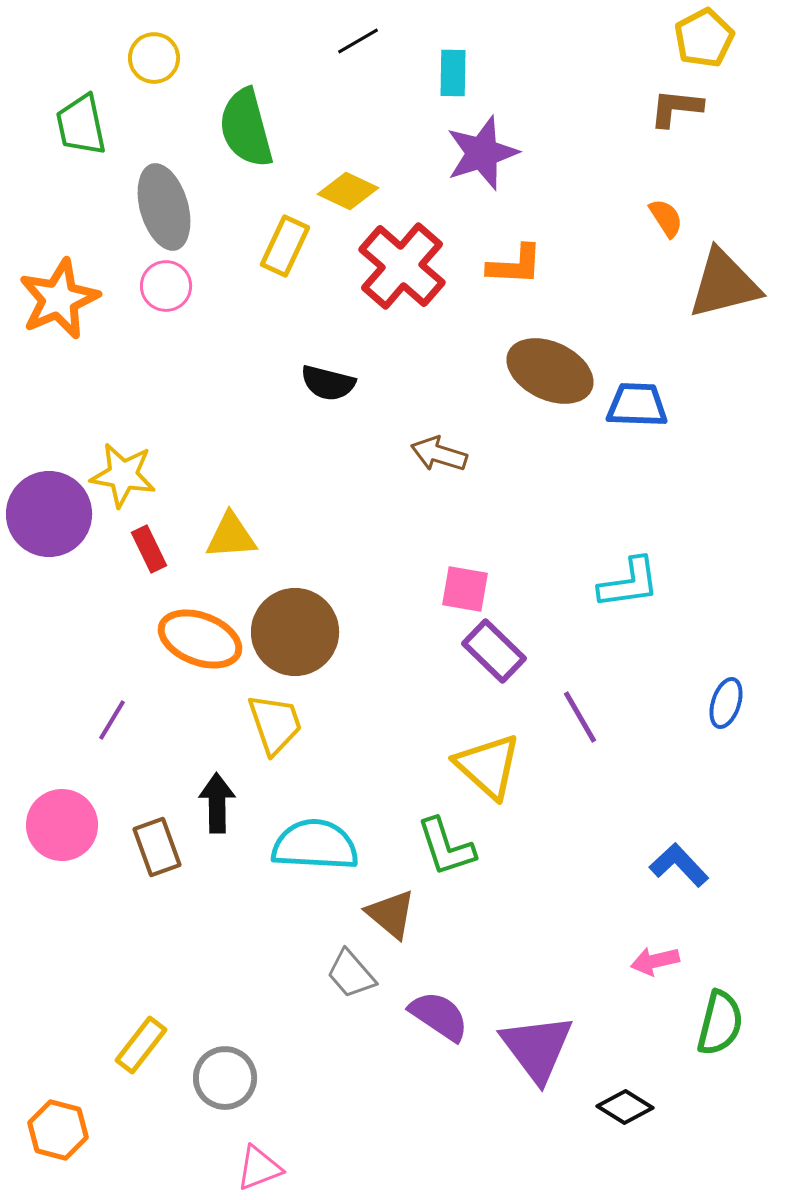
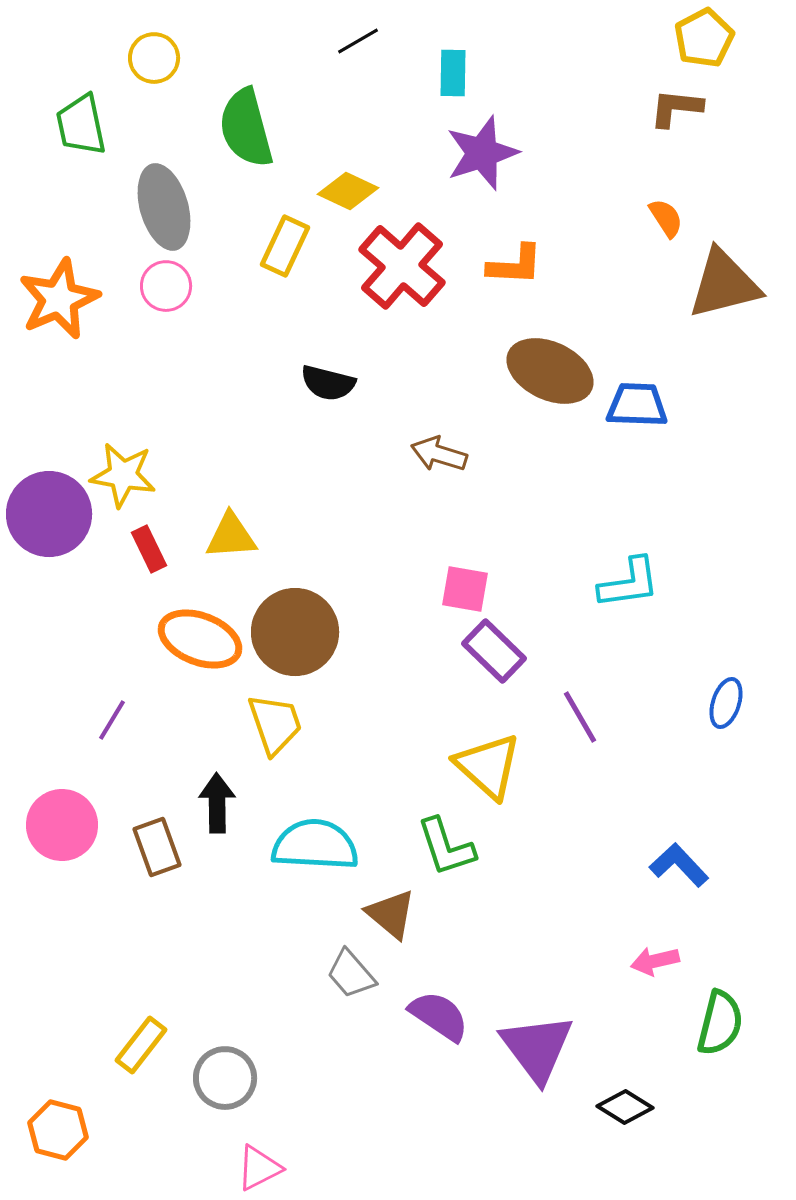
pink triangle at (259, 1168): rotated 6 degrees counterclockwise
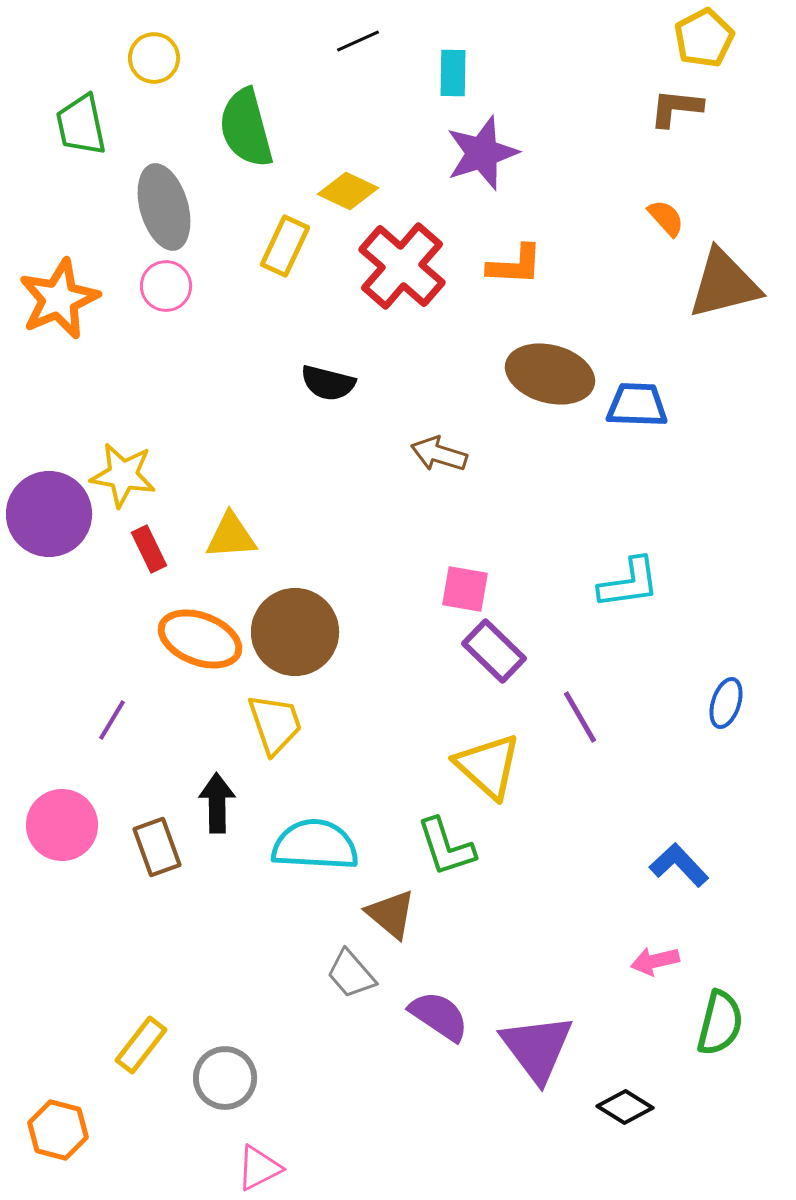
black line at (358, 41): rotated 6 degrees clockwise
orange semicircle at (666, 218): rotated 9 degrees counterclockwise
brown ellipse at (550, 371): moved 3 px down; rotated 10 degrees counterclockwise
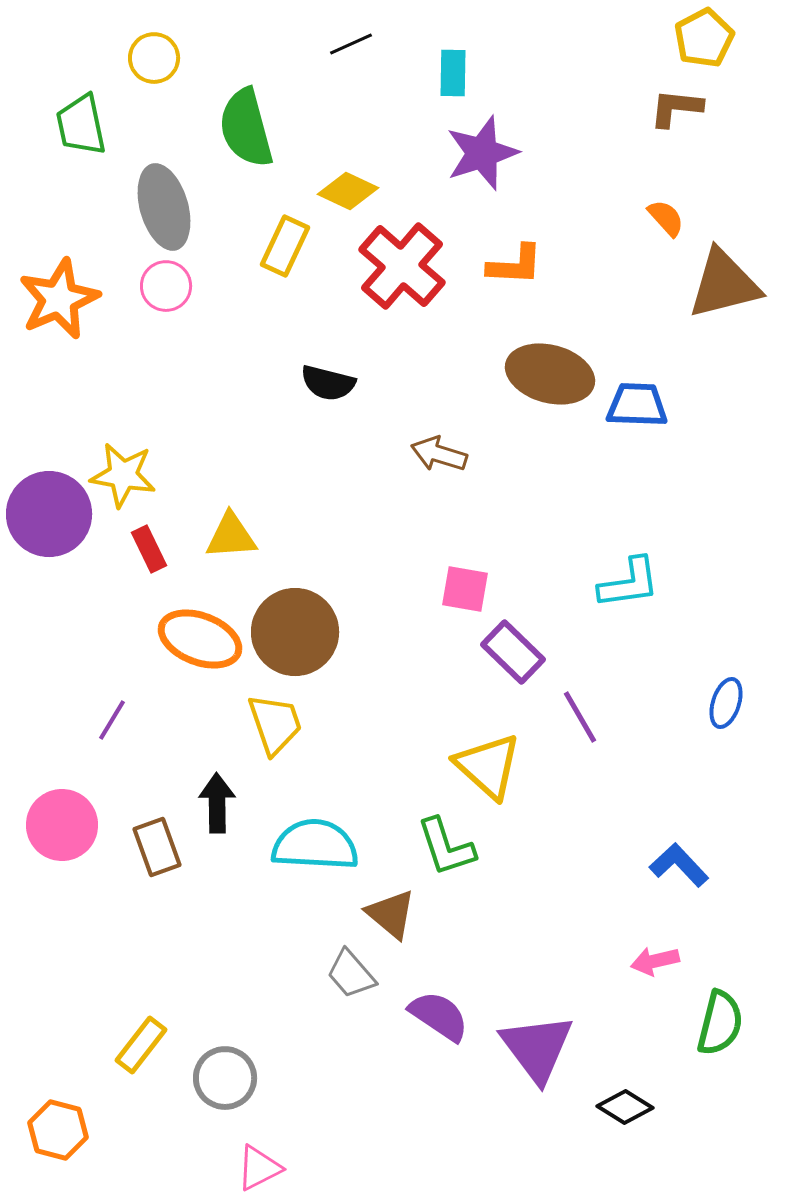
black line at (358, 41): moved 7 px left, 3 px down
purple rectangle at (494, 651): moved 19 px right, 1 px down
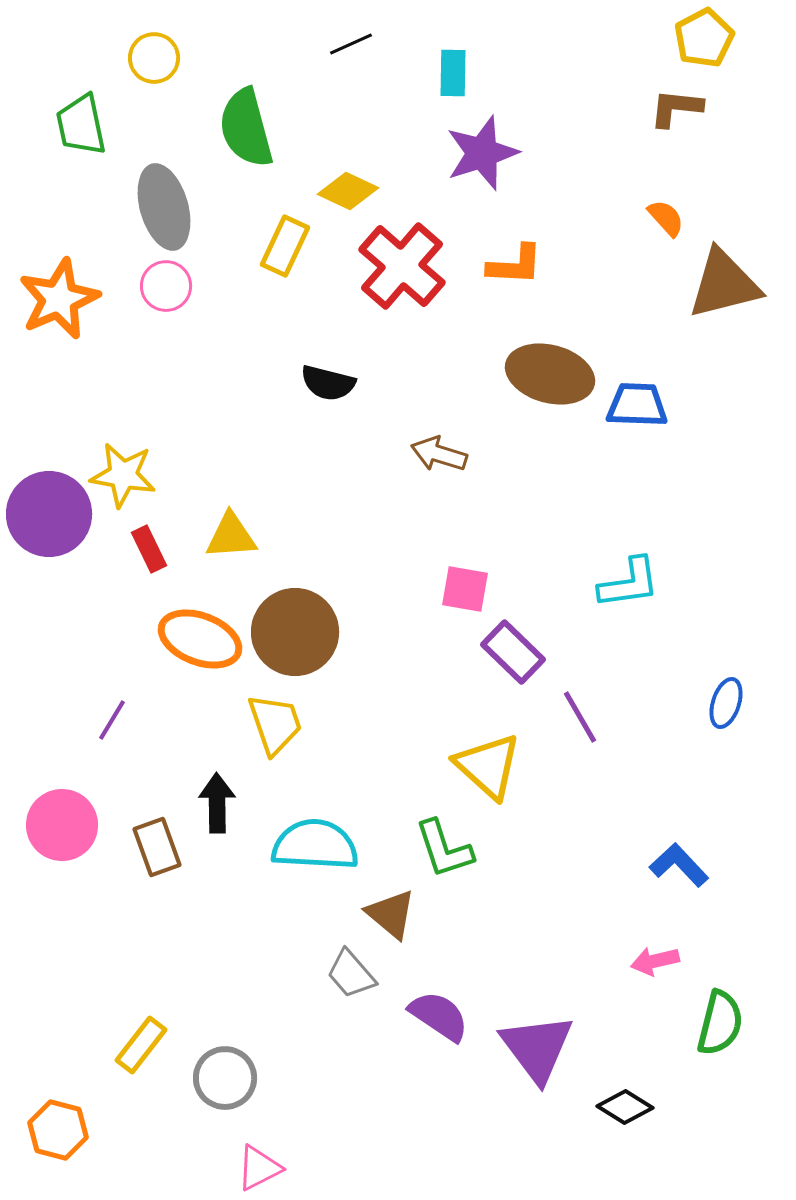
green L-shape at (446, 847): moved 2 px left, 2 px down
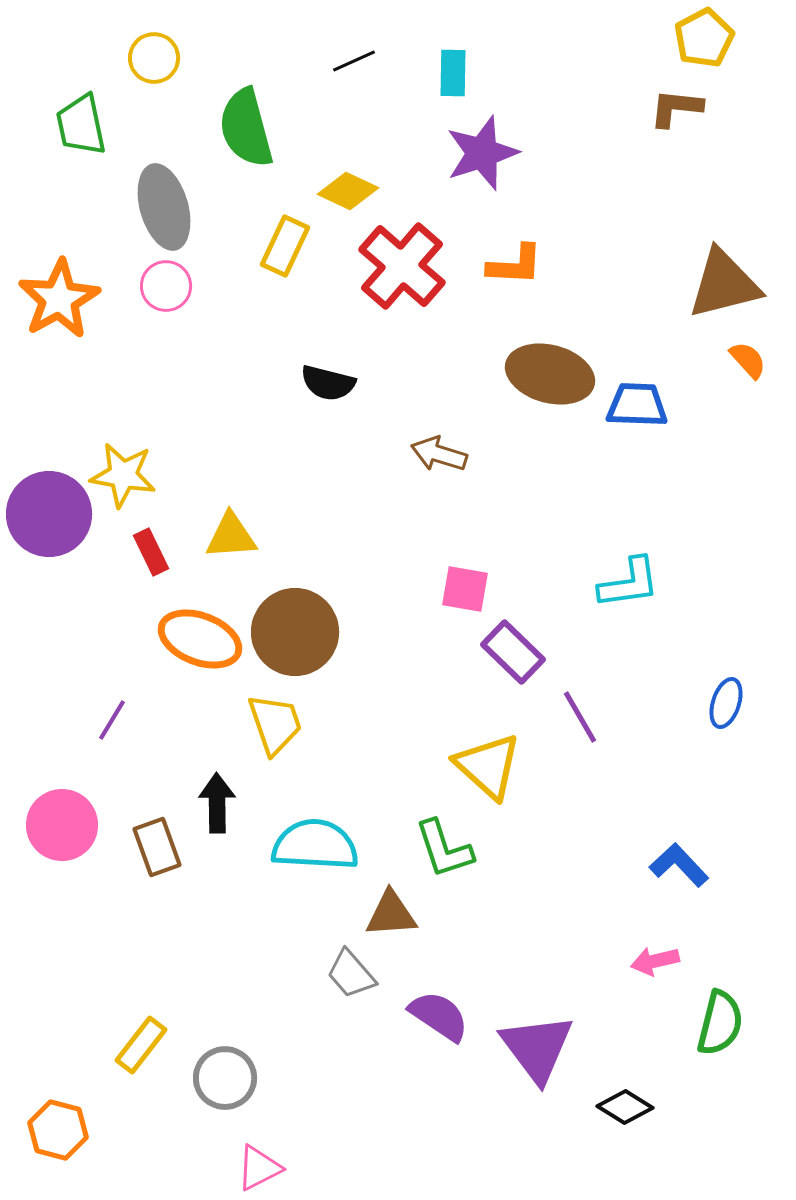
black line at (351, 44): moved 3 px right, 17 px down
orange semicircle at (666, 218): moved 82 px right, 142 px down
orange star at (59, 299): rotated 6 degrees counterclockwise
red rectangle at (149, 549): moved 2 px right, 3 px down
brown triangle at (391, 914): rotated 44 degrees counterclockwise
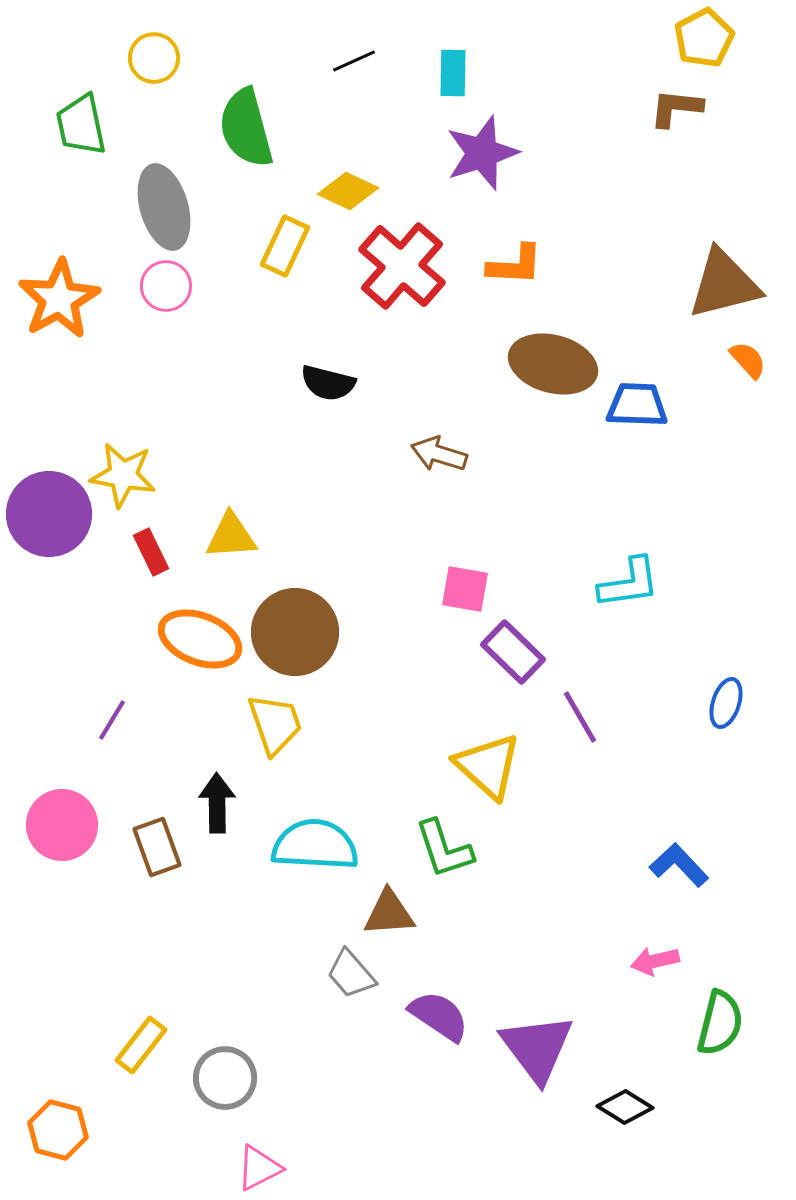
brown ellipse at (550, 374): moved 3 px right, 10 px up
brown triangle at (391, 914): moved 2 px left, 1 px up
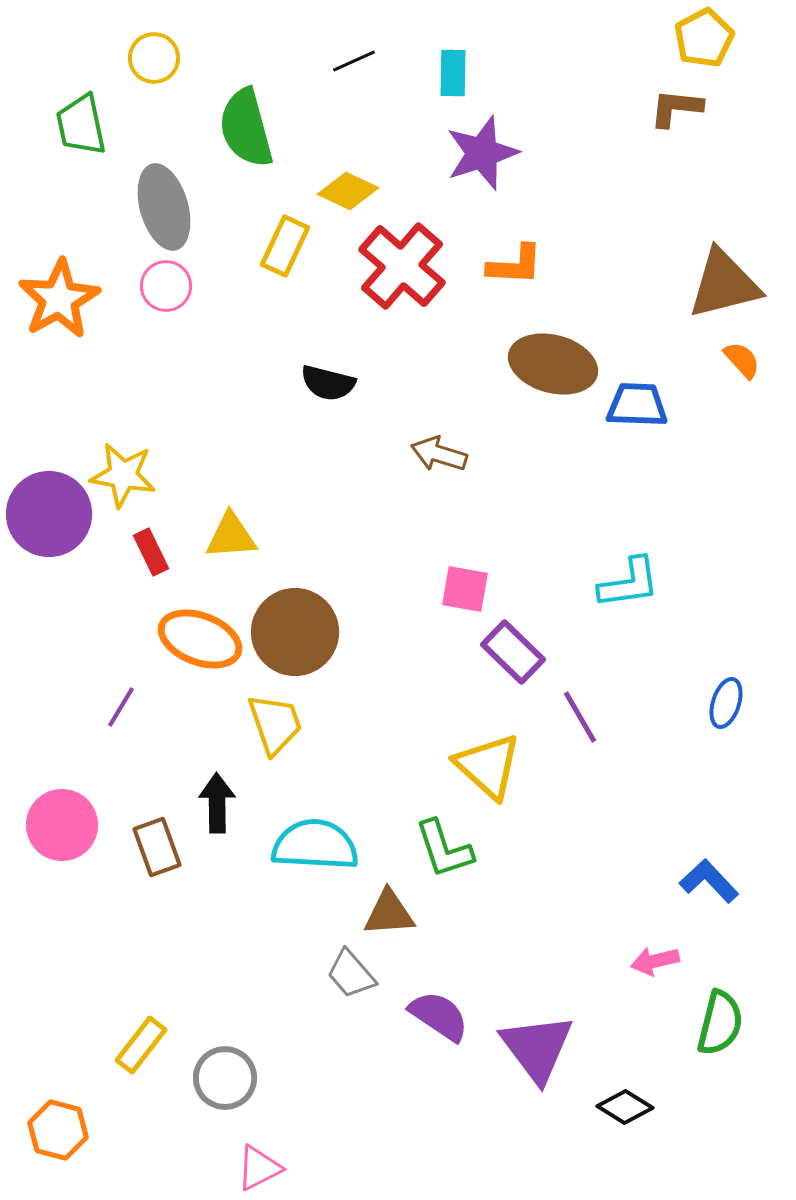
orange semicircle at (748, 360): moved 6 px left
purple line at (112, 720): moved 9 px right, 13 px up
blue L-shape at (679, 865): moved 30 px right, 16 px down
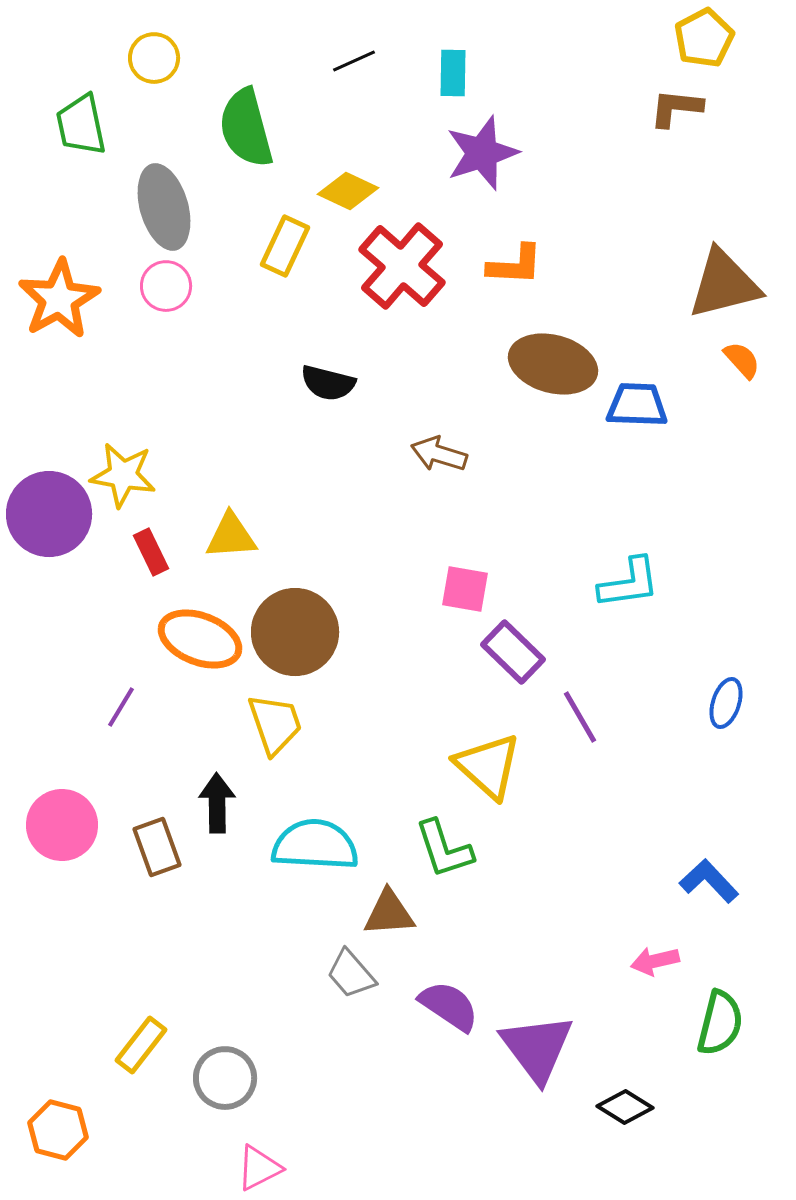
purple semicircle at (439, 1016): moved 10 px right, 10 px up
